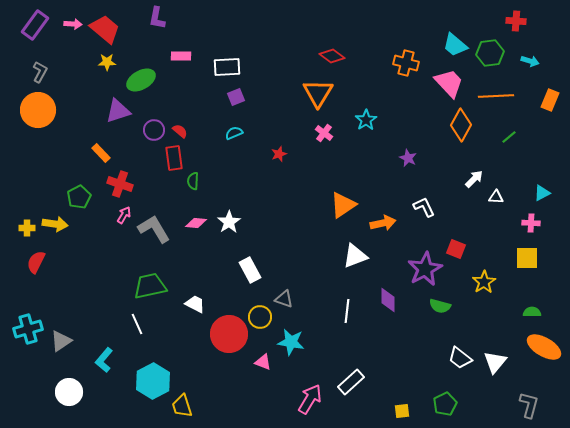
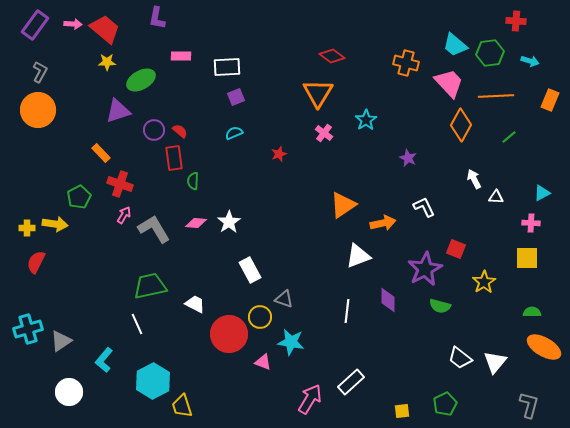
white arrow at (474, 179): rotated 72 degrees counterclockwise
white triangle at (355, 256): moved 3 px right
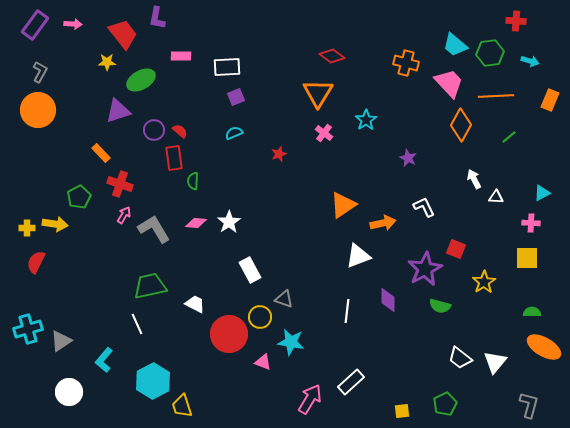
red trapezoid at (105, 29): moved 18 px right, 5 px down; rotated 12 degrees clockwise
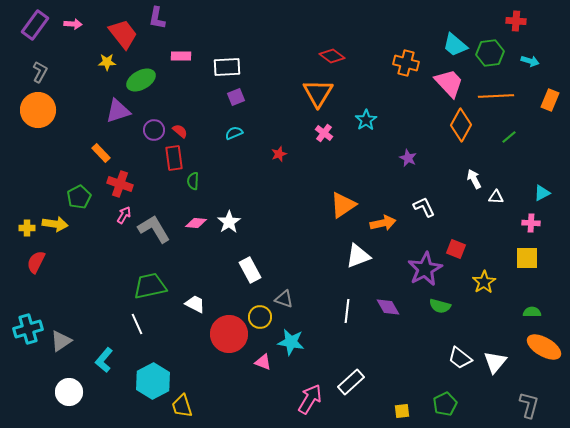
purple diamond at (388, 300): moved 7 px down; rotated 30 degrees counterclockwise
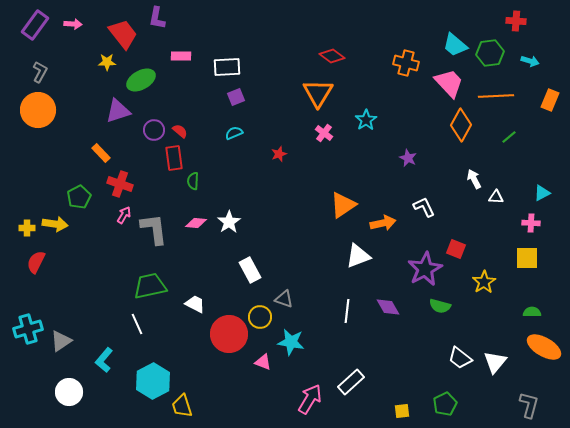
gray L-shape at (154, 229): rotated 24 degrees clockwise
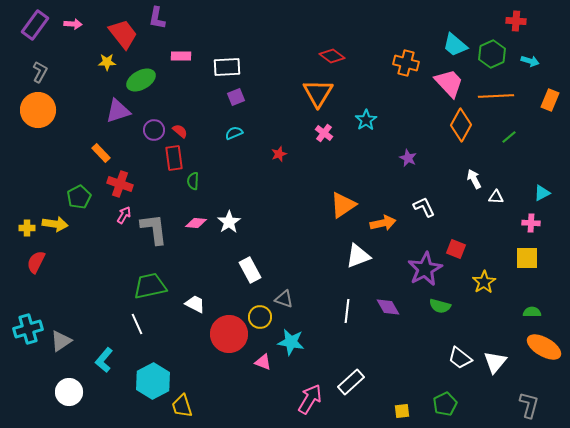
green hexagon at (490, 53): moved 2 px right, 1 px down; rotated 16 degrees counterclockwise
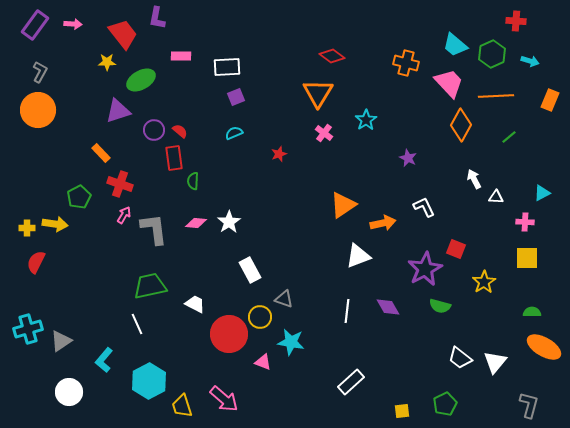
pink cross at (531, 223): moved 6 px left, 1 px up
cyan hexagon at (153, 381): moved 4 px left
pink arrow at (310, 399): moved 86 px left; rotated 100 degrees clockwise
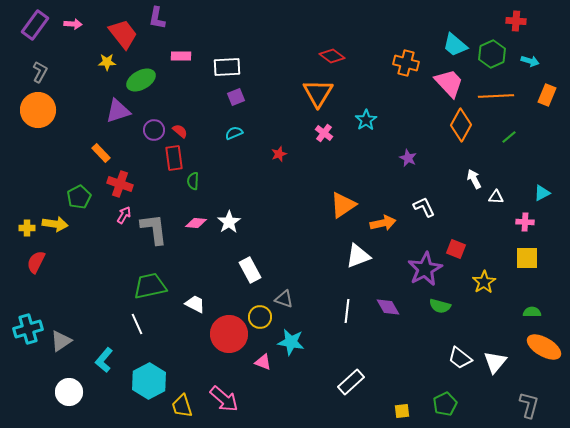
orange rectangle at (550, 100): moved 3 px left, 5 px up
